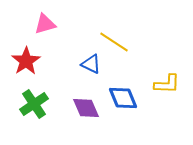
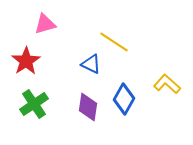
yellow L-shape: rotated 140 degrees counterclockwise
blue diamond: moved 1 px right, 1 px down; rotated 52 degrees clockwise
purple diamond: moved 2 px right, 1 px up; rotated 32 degrees clockwise
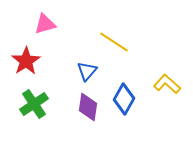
blue triangle: moved 4 px left, 7 px down; rotated 45 degrees clockwise
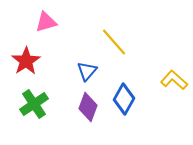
pink triangle: moved 1 px right, 2 px up
yellow line: rotated 16 degrees clockwise
yellow L-shape: moved 7 px right, 4 px up
purple diamond: rotated 12 degrees clockwise
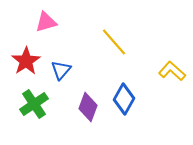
blue triangle: moved 26 px left, 1 px up
yellow L-shape: moved 2 px left, 9 px up
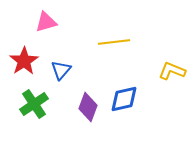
yellow line: rotated 56 degrees counterclockwise
red star: moved 2 px left
yellow L-shape: rotated 20 degrees counterclockwise
blue diamond: rotated 48 degrees clockwise
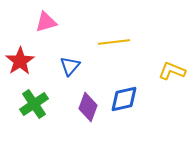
red star: moved 4 px left
blue triangle: moved 9 px right, 4 px up
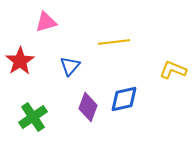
yellow L-shape: moved 1 px right, 1 px up
green cross: moved 1 px left, 13 px down
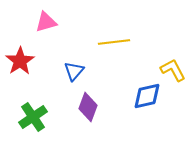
blue triangle: moved 4 px right, 5 px down
yellow L-shape: rotated 40 degrees clockwise
blue diamond: moved 23 px right, 3 px up
